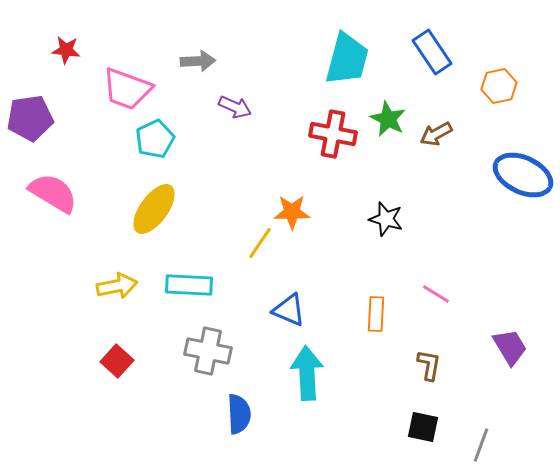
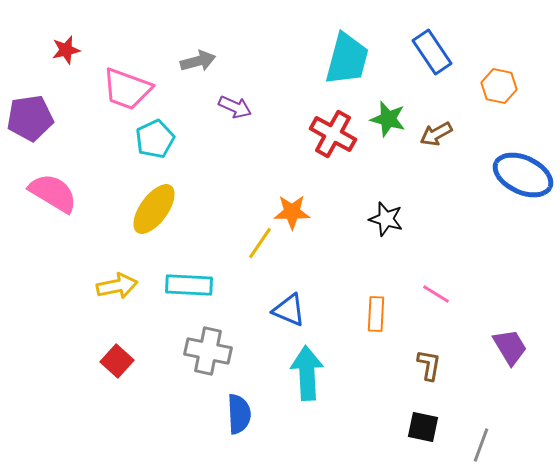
red star: rotated 20 degrees counterclockwise
gray arrow: rotated 12 degrees counterclockwise
orange hexagon: rotated 24 degrees clockwise
green star: rotated 12 degrees counterclockwise
red cross: rotated 18 degrees clockwise
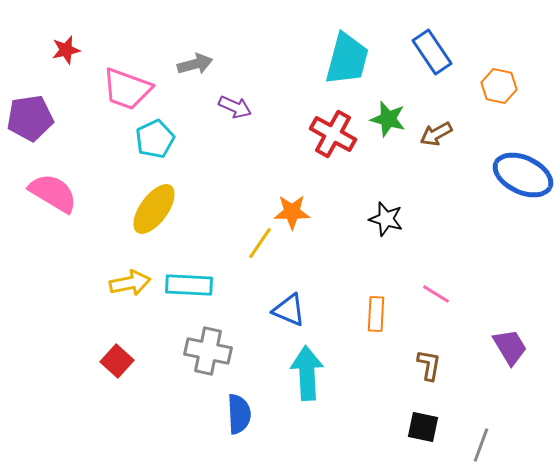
gray arrow: moved 3 px left, 3 px down
yellow arrow: moved 13 px right, 3 px up
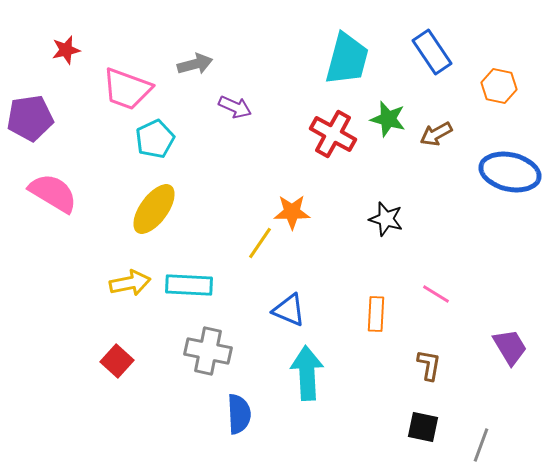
blue ellipse: moved 13 px left, 3 px up; rotated 12 degrees counterclockwise
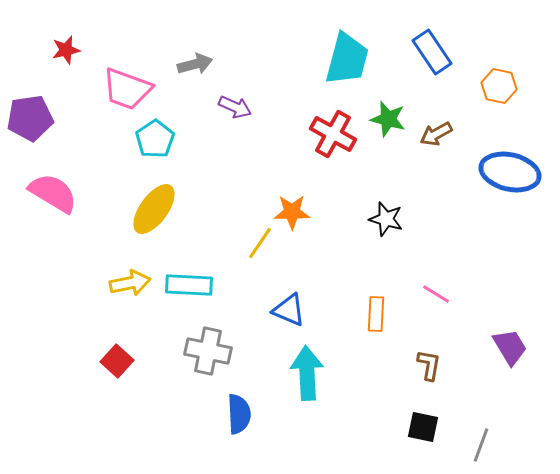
cyan pentagon: rotated 9 degrees counterclockwise
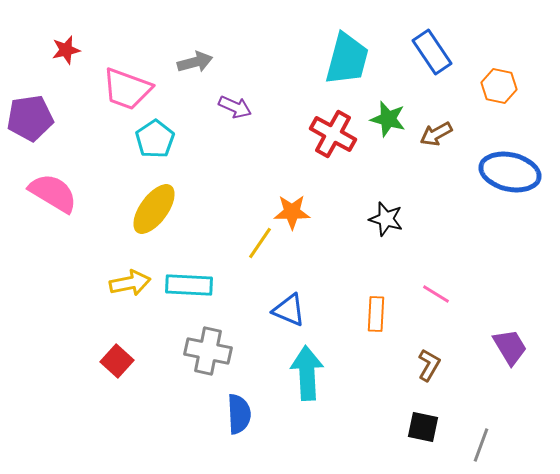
gray arrow: moved 2 px up
brown L-shape: rotated 20 degrees clockwise
